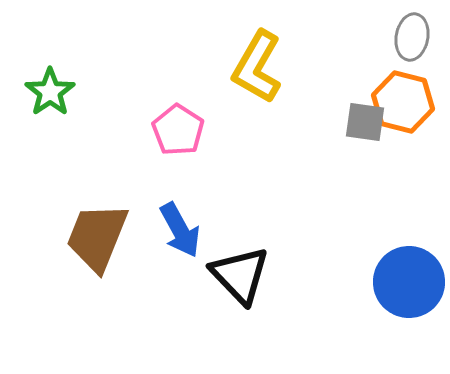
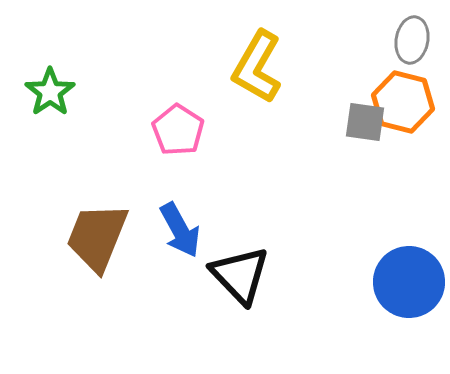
gray ellipse: moved 3 px down
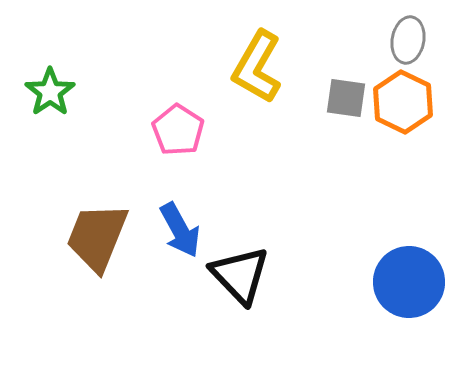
gray ellipse: moved 4 px left
orange hexagon: rotated 12 degrees clockwise
gray square: moved 19 px left, 24 px up
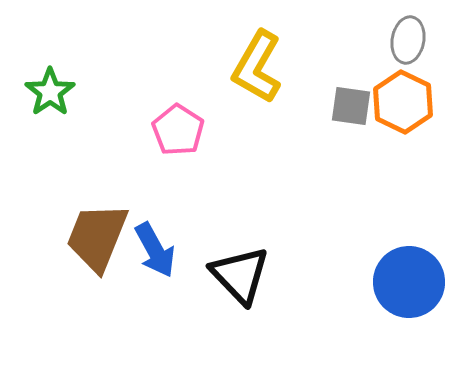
gray square: moved 5 px right, 8 px down
blue arrow: moved 25 px left, 20 px down
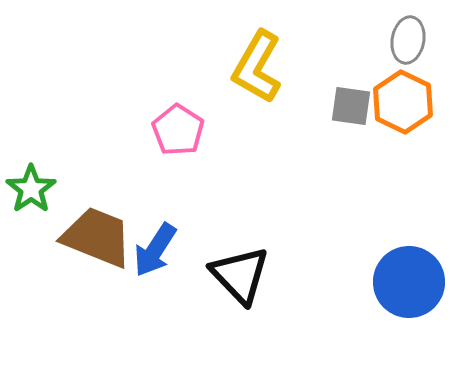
green star: moved 19 px left, 97 px down
brown trapezoid: rotated 90 degrees clockwise
blue arrow: rotated 62 degrees clockwise
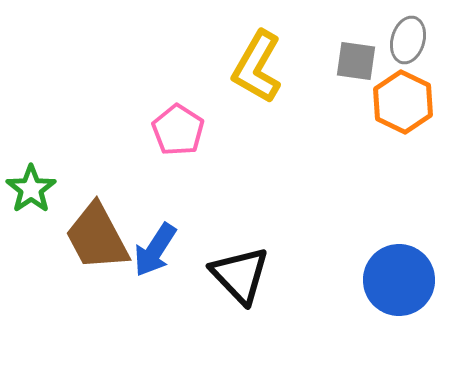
gray ellipse: rotated 6 degrees clockwise
gray square: moved 5 px right, 45 px up
brown trapezoid: rotated 140 degrees counterclockwise
blue circle: moved 10 px left, 2 px up
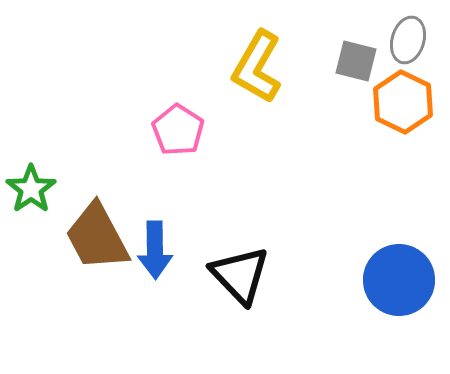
gray square: rotated 6 degrees clockwise
blue arrow: rotated 34 degrees counterclockwise
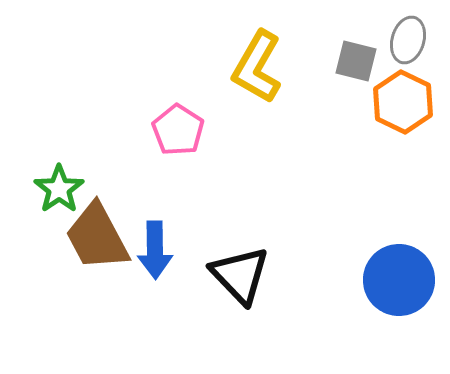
green star: moved 28 px right
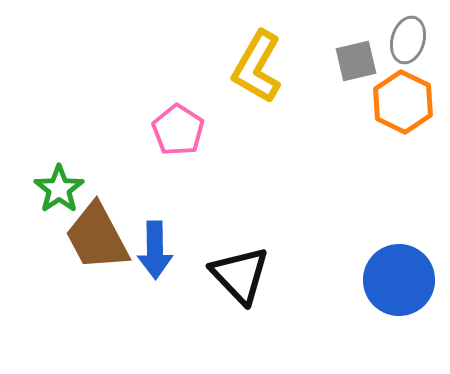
gray square: rotated 27 degrees counterclockwise
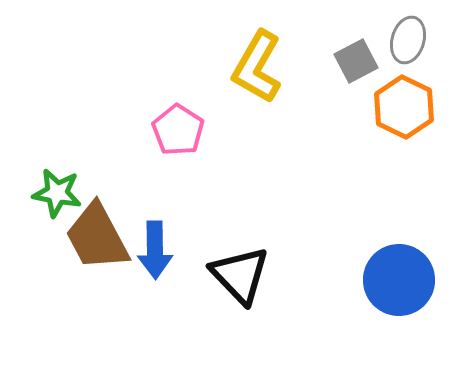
gray square: rotated 15 degrees counterclockwise
orange hexagon: moved 1 px right, 5 px down
green star: moved 2 px left, 4 px down; rotated 27 degrees counterclockwise
